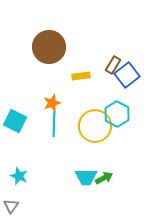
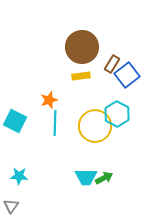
brown circle: moved 33 px right
brown rectangle: moved 1 px left, 1 px up
orange star: moved 3 px left, 3 px up
cyan line: moved 1 px right, 1 px up
cyan star: rotated 18 degrees counterclockwise
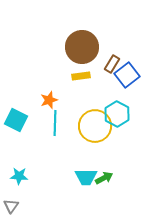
cyan square: moved 1 px right, 1 px up
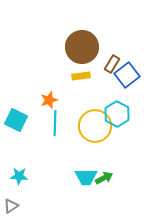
gray triangle: rotated 21 degrees clockwise
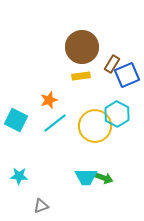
blue square: rotated 15 degrees clockwise
cyan line: rotated 50 degrees clockwise
green arrow: rotated 48 degrees clockwise
gray triangle: moved 30 px right; rotated 14 degrees clockwise
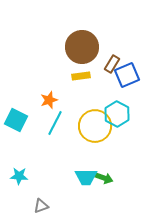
cyan line: rotated 25 degrees counterclockwise
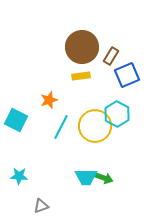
brown rectangle: moved 1 px left, 8 px up
cyan line: moved 6 px right, 4 px down
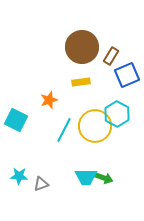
yellow rectangle: moved 6 px down
cyan line: moved 3 px right, 3 px down
gray triangle: moved 22 px up
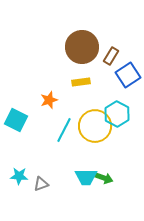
blue square: moved 1 px right; rotated 10 degrees counterclockwise
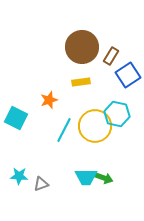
cyan hexagon: rotated 15 degrees counterclockwise
cyan square: moved 2 px up
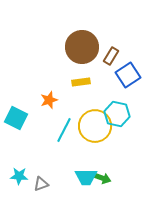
green arrow: moved 2 px left
